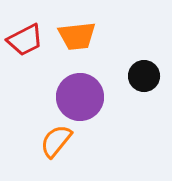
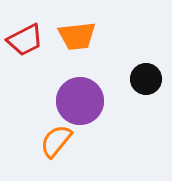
black circle: moved 2 px right, 3 px down
purple circle: moved 4 px down
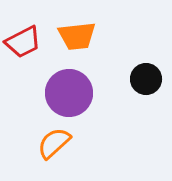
red trapezoid: moved 2 px left, 2 px down
purple circle: moved 11 px left, 8 px up
orange semicircle: moved 2 px left, 2 px down; rotated 9 degrees clockwise
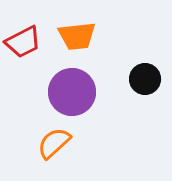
black circle: moved 1 px left
purple circle: moved 3 px right, 1 px up
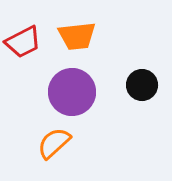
black circle: moved 3 px left, 6 px down
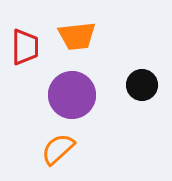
red trapezoid: moved 2 px right, 5 px down; rotated 63 degrees counterclockwise
purple circle: moved 3 px down
orange semicircle: moved 4 px right, 6 px down
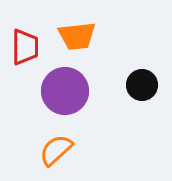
purple circle: moved 7 px left, 4 px up
orange semicircle: moved 2 px left, 1 px down
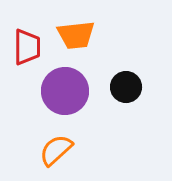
orange trapezoid: moved 1 px left, 1 px up
red trapezoid: moved 2 px right
black circle: moved 16 px left, 2 px down
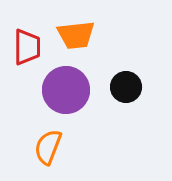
purple circle: moved 1 px right, 1 px up
orange semicircle: moved 8 px left, 3 px up; rotated 27 degrees counterclockwise
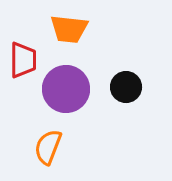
orange trapezoid: moved 7 px left, 6 px up; rotated 12 degrees clockwise
red trapezoid: moved 4 px left, 13 px down
purple circle: moved 1 px up
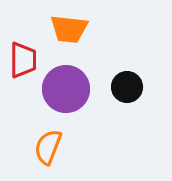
black circle: moved 1 px right
